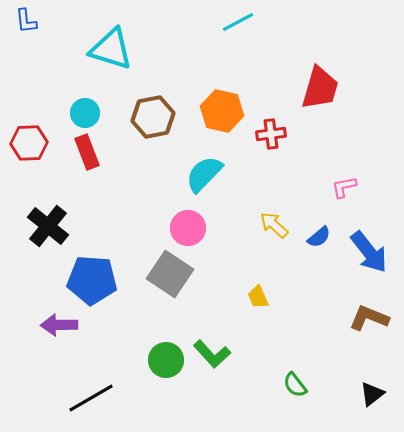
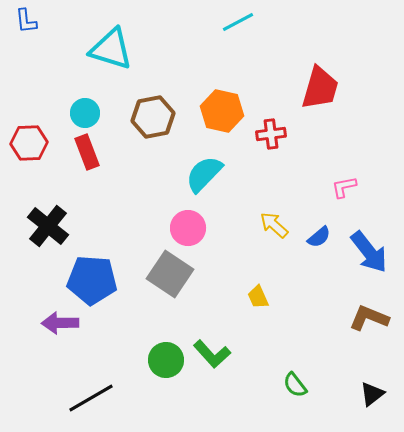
purple arrow: moved 1 px right, 2 px up
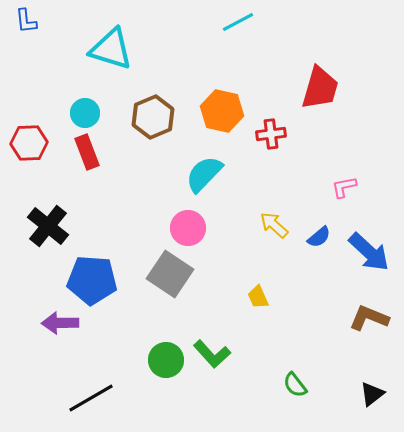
brown hexagon: rotated 12 degrees counterclockwise
blue arrow: rotated 9 degrees counterclockwise
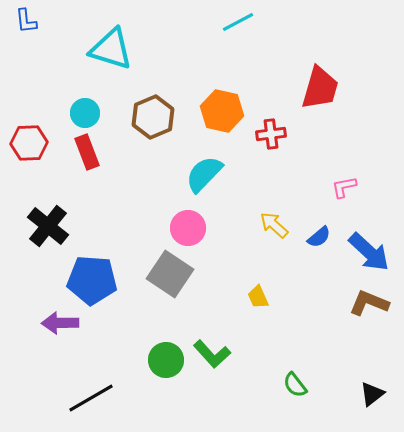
brown L-shape: moved 15 px up
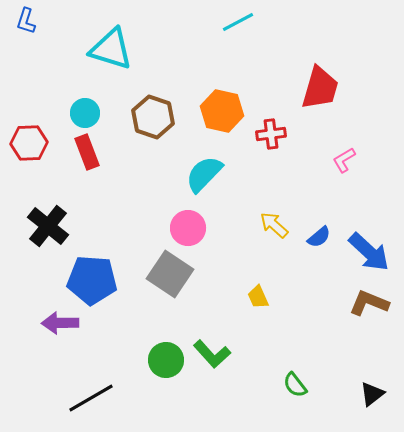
blue L-shape: rotated 24 degrees clockwise
brown hexagon: rotated 18 degrees counterclockwise
pink L-shape: moved 27 px up; rotated 20 degrees counterclockwise
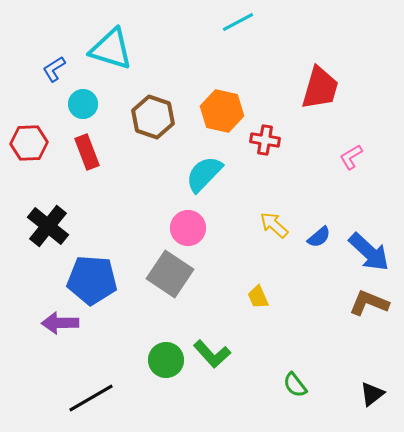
blue L-shape: moved 28 px right, 48 px down; rotated 40 degrees clockwise
cyan circle: moved 2 px left, 9 px up
red cross: moved 6 px left, 6 px down; rotated 16 degrees clockwise
pink L-shape: moved 7 px right, 3 px up
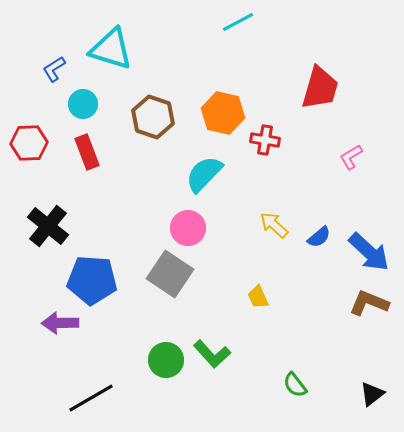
orange hexagon: moved 1 px right, 2 px down
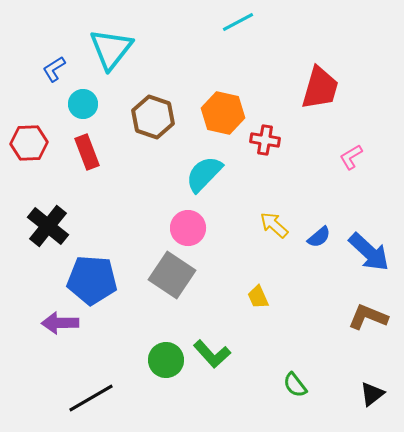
cyan triangle: rotated 51 degrees clockwise
gray square: moved 2 px right, 1 px down
brown L-shape: moved 1 px left, 14 px down
